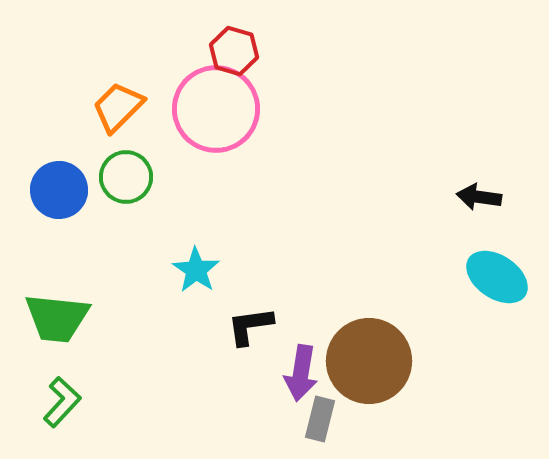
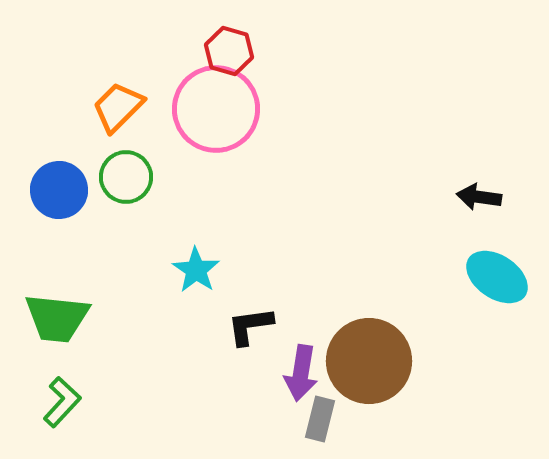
red hexagon: moved 5 px left
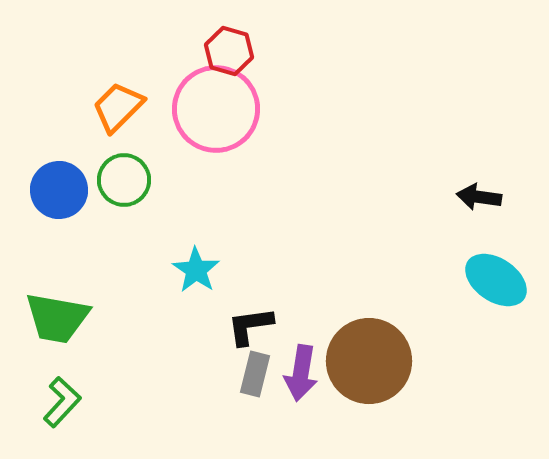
green circle: moved 2 px left, 3 px down
cyan ellipse: moved 1 px left, 3 px down
green trapezoid: rotated 4 degrees clockwise
gray rectangle: moved 65 px left, 45 px up
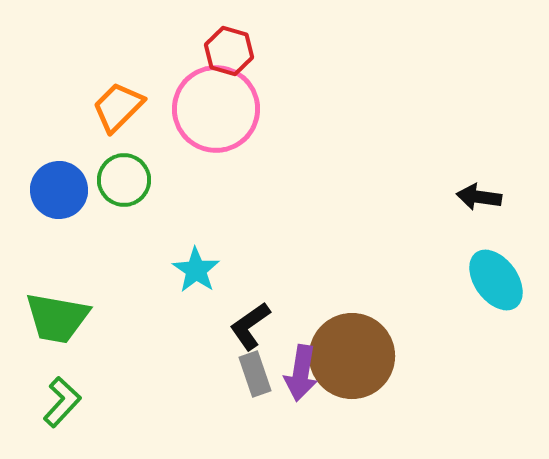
cyan ellipse: rotated 20 degrees clockwise
black L-shape: rotated 27 degrees counterclockwise
brown circle: moved 17 px left, 5 px up
gray rectangle: rotated 33 degrees counterclockwise
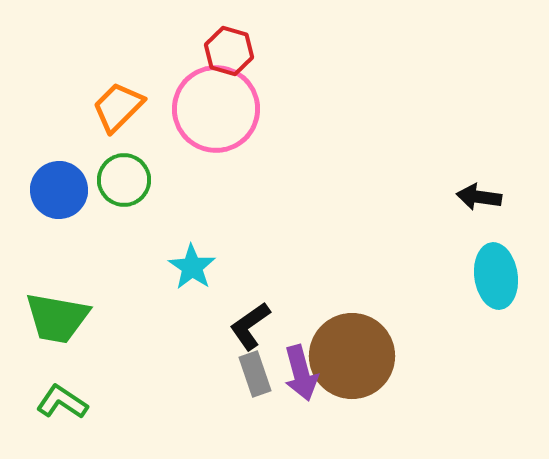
cyan star: moved 4 px left, 3 px up
cyan ellipse: moved 4 px up; rotated 28 degrees clockwise
purple arrow: rotated 24 degrees counterclockwise
green L-shape: rotated 99 degrees counterclockwise
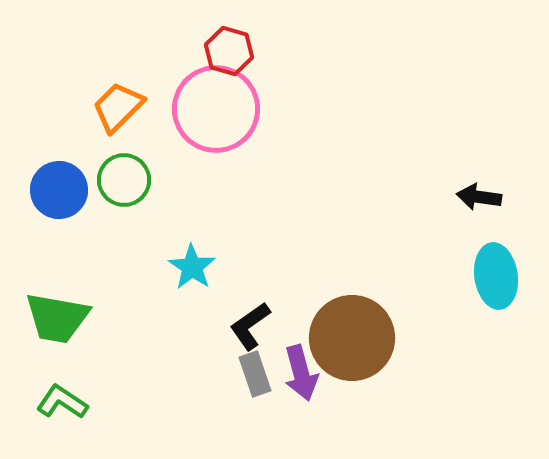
brown circle: moved 18 px up
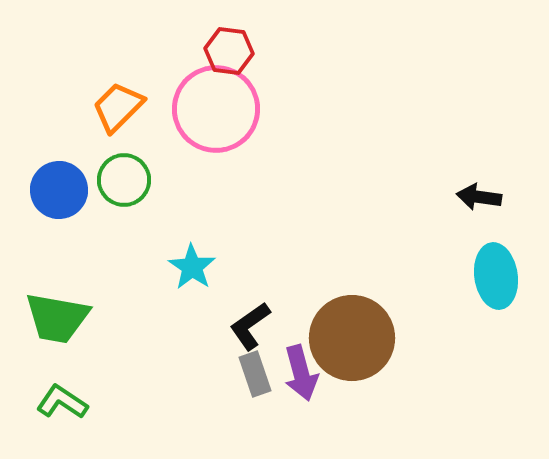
red hexagon: rotated 9 degrees counterclockwise
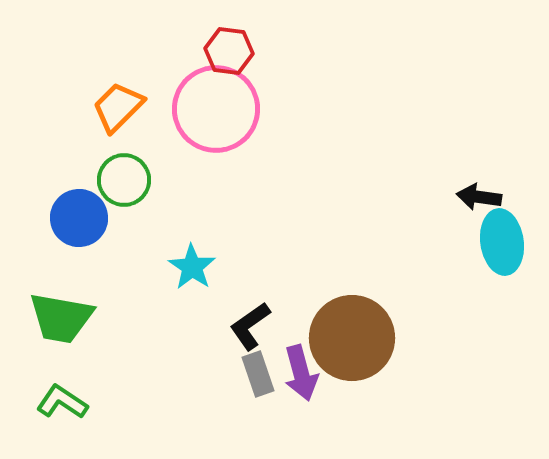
blue circle: moved 20 px right, 28 px down
cyan ellipse: moved 6 px right, 34 px up
green trapezoid: moved 4 px right
gray rectangle: moved 3 px right
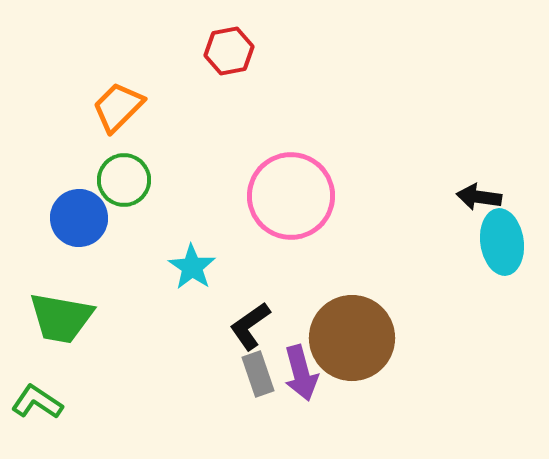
red hexagon: rotated 18 degrees counterclockwise
pink circle: moved 75 px right, 87 px down
green L-shape: moved 25 px left
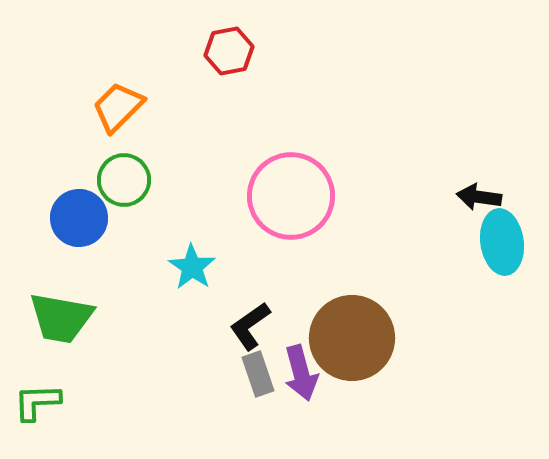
green L-shape: rotated 36 degrees counterclockwise
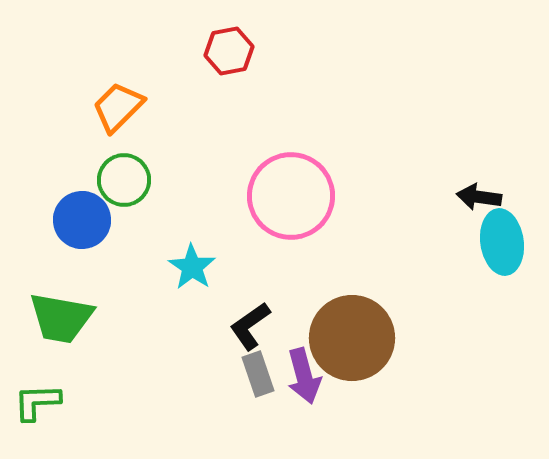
blue circle: moved 3 px right, 2 px down
purple arrow: moved 3 px right, 3 px down
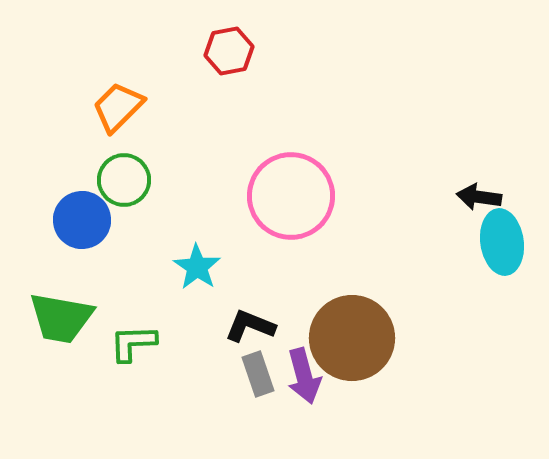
cyan star: moved 5 px right
black L-shape: rotated 57 degrees clockwise
green L-shape: moved 96 px right, 59 px up
